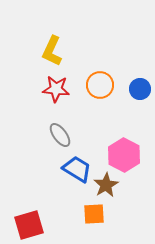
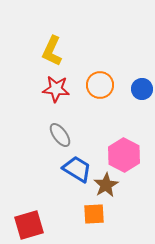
blue circle: moved 2 px right
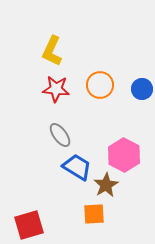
blue trapezoid: moved 2 px up
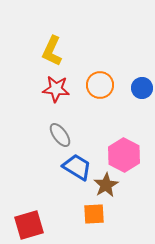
blue circle: moved 1 px up
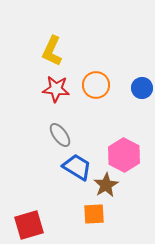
orange circle: moved 4 px left
